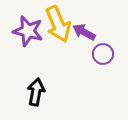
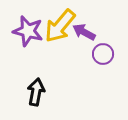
yellow arrow: moved 2 px right, 2 px down; rotated 63 degrees clockwise
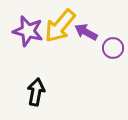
purple arrow: moved 2 px right
purple circle: moved 10 px right, 6 px up
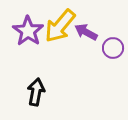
purple star: rotated 20 degrees clockwise
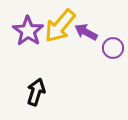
black arrow: rotated 8 degrees clockwise
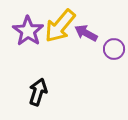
purple arrow: moved 1 px down
purple circle: moved 1 px right, 1 px down
black arrow: moved 2 px right
